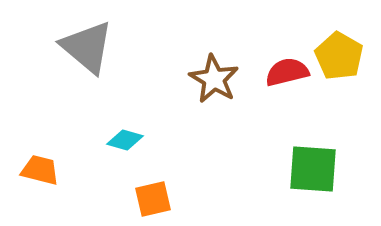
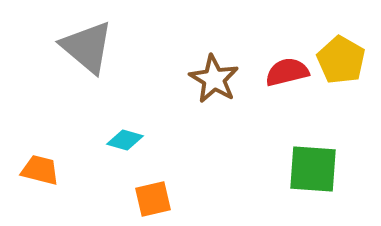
yellow pentagon: moved 2 px right, 4 px down
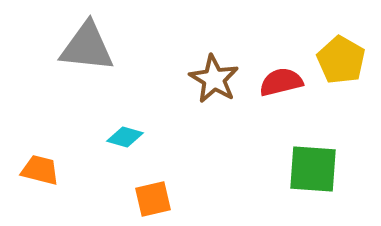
gray triangle: rotated 34 degrees counterclockwise
red semicircle: moved 6 px left, 10 px down
cyan diamond: moved 3 px up
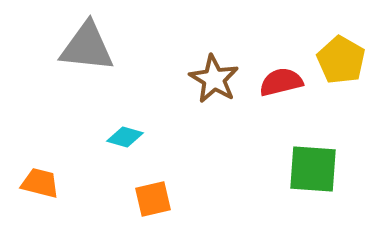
orange trapezoid: moved 13 px down
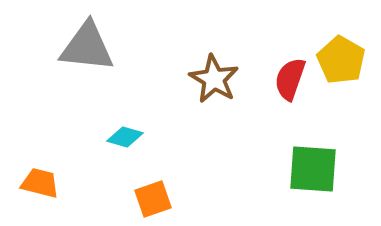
red semicircle: moved 9 px right, 3 px up; rotated 57 degrees counterclockwise
orange square: rotated 6 degrees counterclockwise
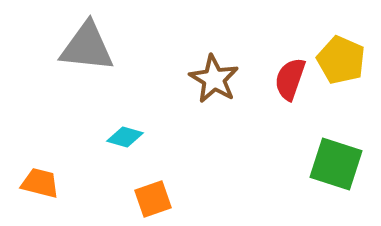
yellow pentagon: rotated 6 degrees counterclockwise
green square: moved 23 px right, 5 px up; rotated 14 degrees clockwise
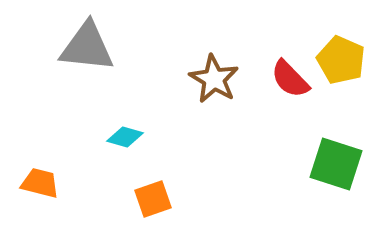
red semicircle: rotated 63 degrees counterclockwise
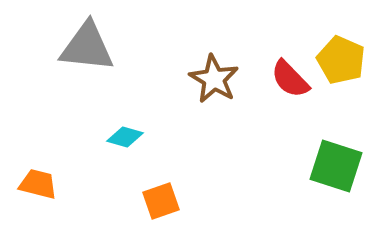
green square: moved 2 px down
orange trapezoid: moved 2 px left, 1 px down
orange square: moved 8 px right, 2 px down
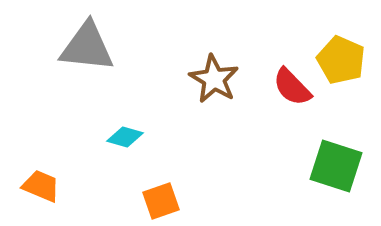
red semicircle: moved 2 px right, 8 px down
orange trapezoid: moved 3 px right, 2 px down; rotated 9 degrees clockwise
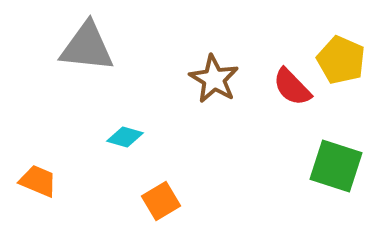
orange trapezoid: moved 3 px left, 5 px up
orange square: rotated 12 degrees counterclockwise
